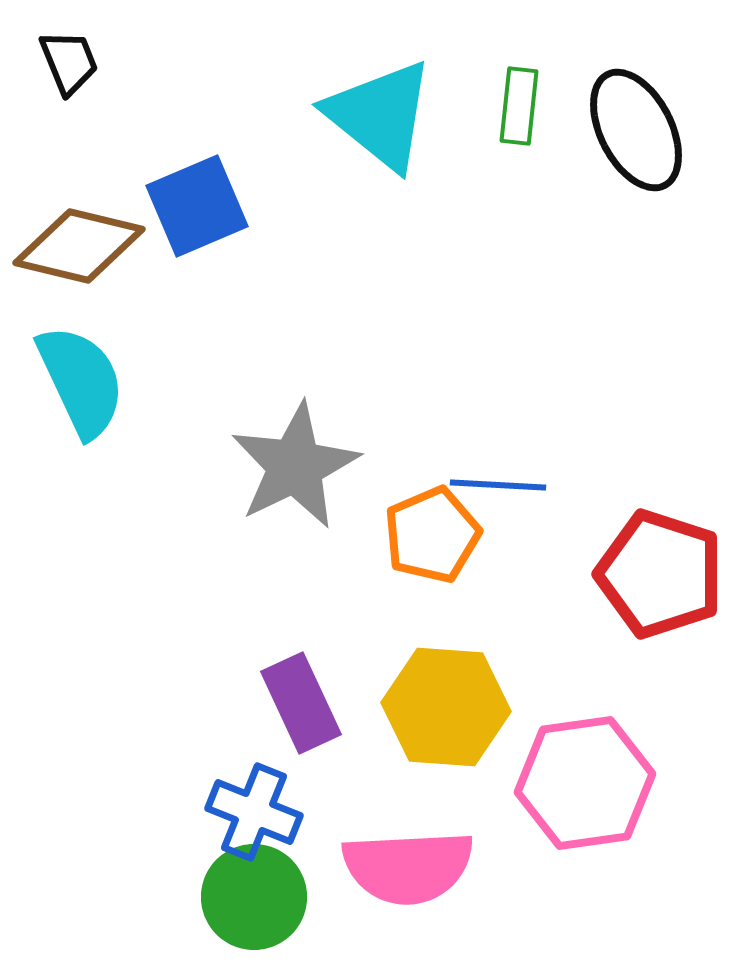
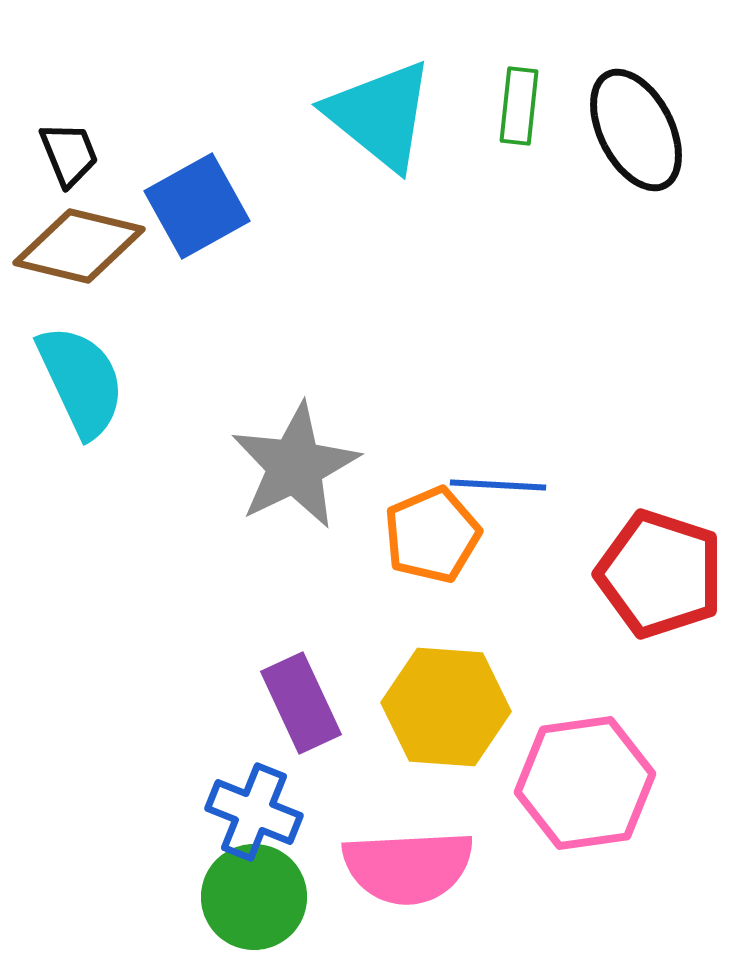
black trapezoid: moved 92 px down
blue square: rotated 6 degrees counterclockwise
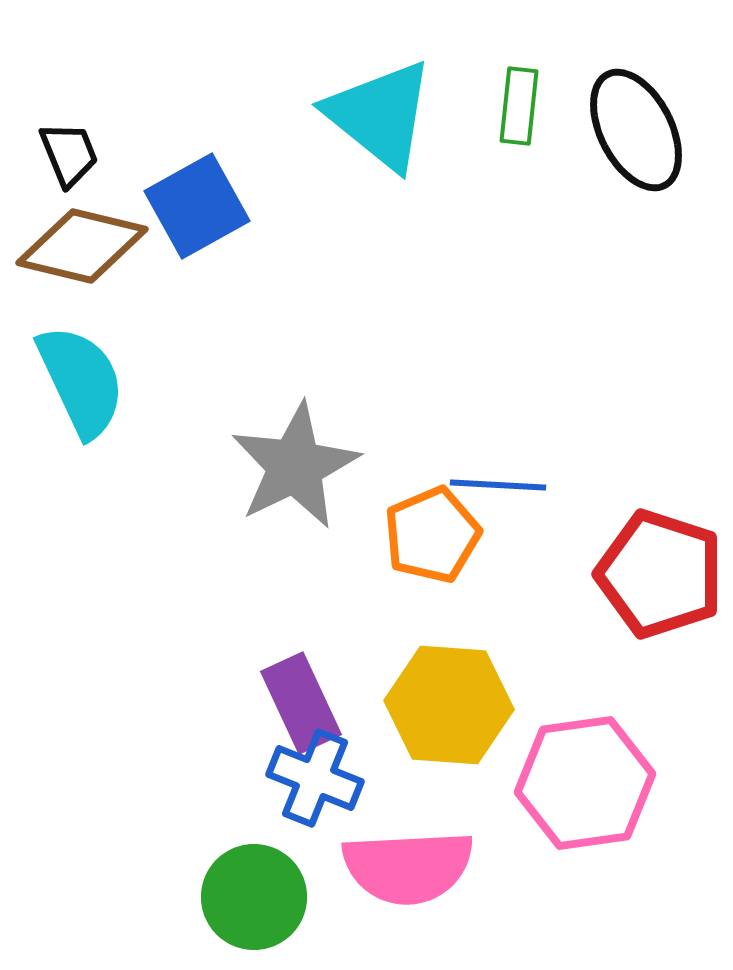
brown diamond: moved 3 px right
yellow hexagon: moved 3 px right, 2 px up
blue cross: moved 61 px right, 34 px up
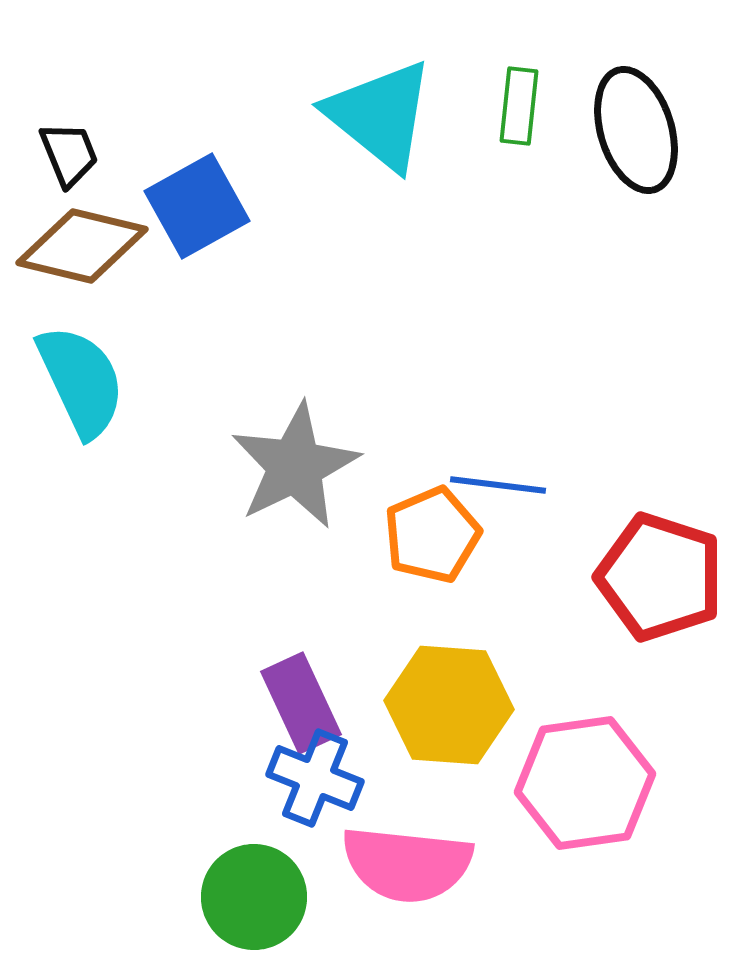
black ellipse: rotated 10 degrees clockwise
blue line: rotated 4 degrees clockwise
red pentagon: moved 3 px down
pink semicircle: moved 1 px left, 3 px up; rotated 9 degrees clockwise
